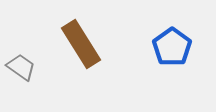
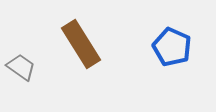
blue pentagon: rotated 12 degrees counterclockwise
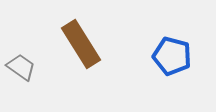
blue pentagon: moved 9 px down; rotated 9 degrees counterclockwise
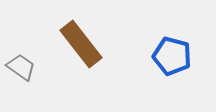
brown rectangle: rotated 6 degrees counterclockwise
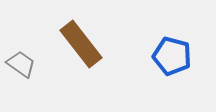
gray trapezoid: moved 3 px up
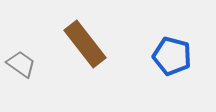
brown rectangle: moved 4 px right
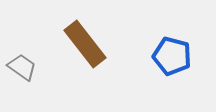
gray trapezoid: moved 1 px right, 3 px down
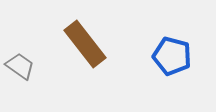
gray trapezoid: moved 2 px left, 1 px up
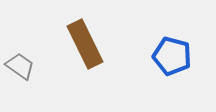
brown rectangle: rotated 12 degrees clockwise
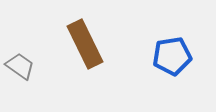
blue pentagon: rotated 24 degrees counterclockwise
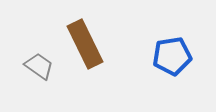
gray trapezoid: moved 19 px right
